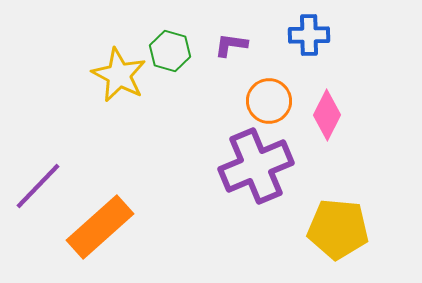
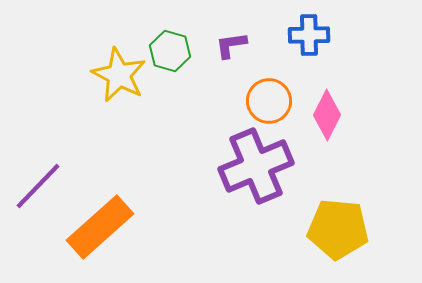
purple L-shape: rotated 16 degrees counterclockwise
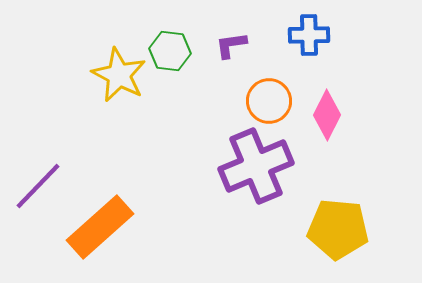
green hexagon: rotated 9 degrees counterclockwise
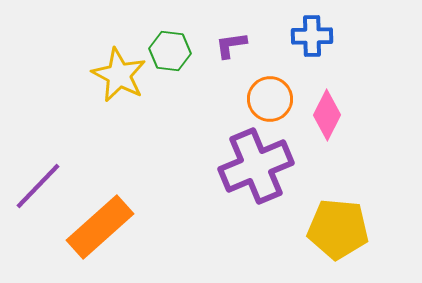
blue cross: moved 3 px right, 1 px down
orange circle: moved 1 px right, 2 px up
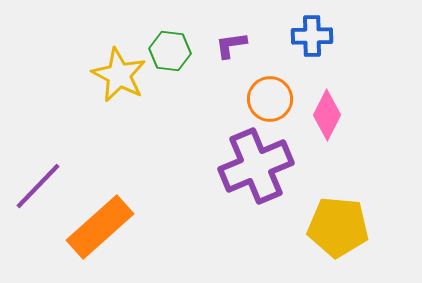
yellow pentagon: moved 2 px up
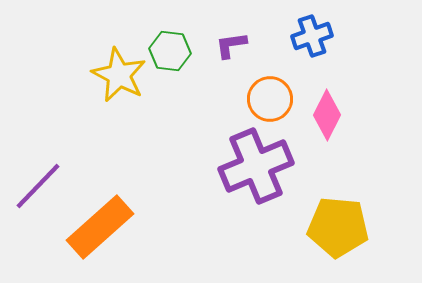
blue cross: rotated 18 degrees counterclockwise
